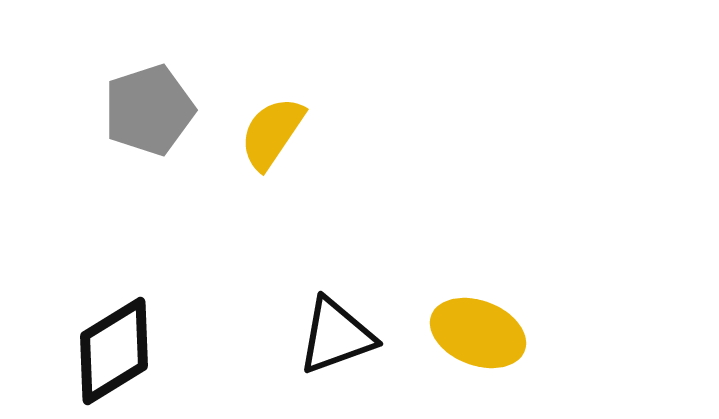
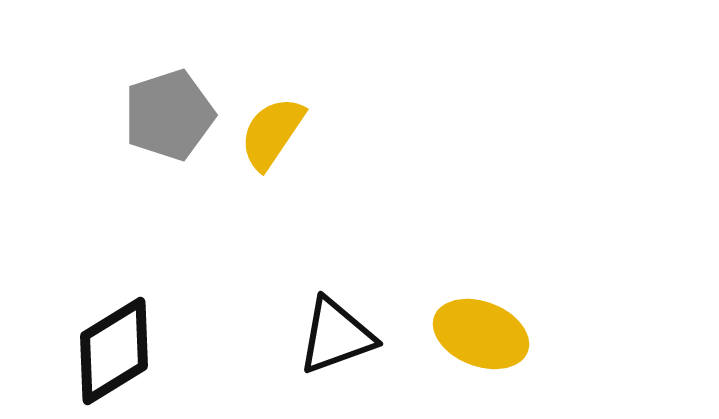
gray pentagon: moved 20 px right, 5 px down
yellow ellipse: moved 3 px right, 1 px down
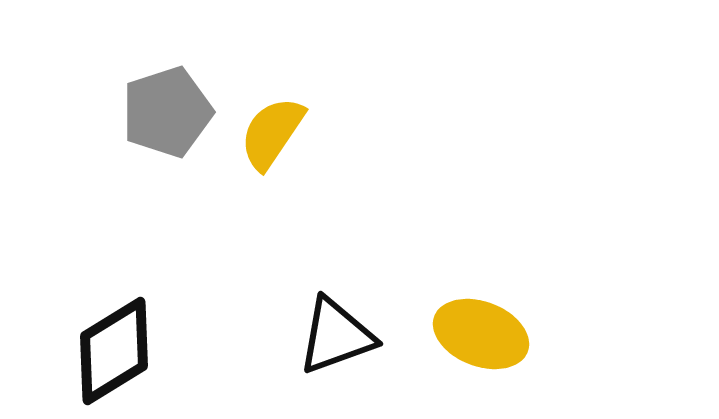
gray pentagon: moved 2 px left, 3 px up
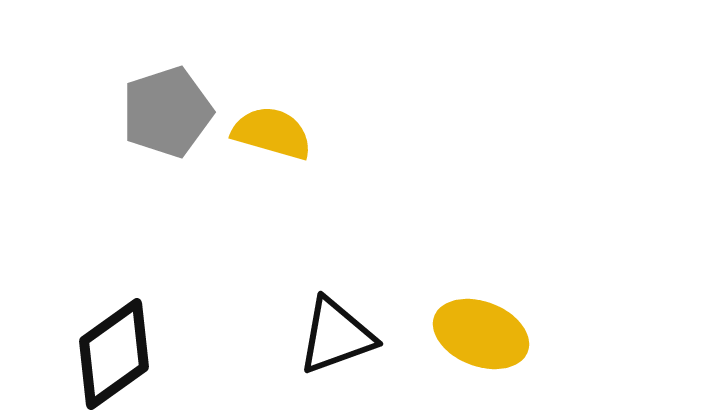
yellow semicircle: rotated 72 degrees clockwise
black diamond: moved 3 px down; rotated 4 degrees counterclockwise
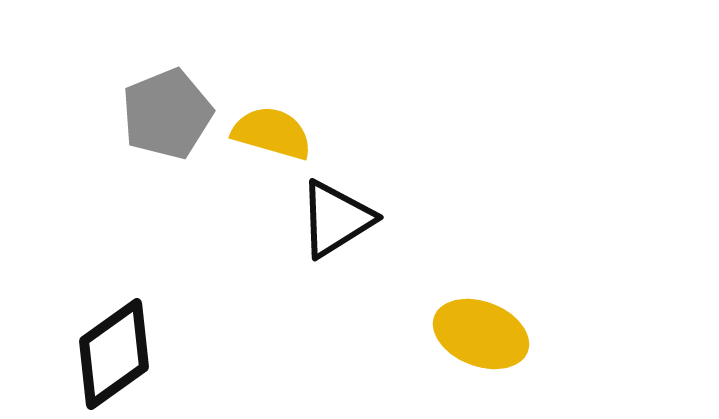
gray pentagon: moved 2 px down; rotated 4 degrees counterclockwise
black triangle: moved 117 px up; rotated 12 degrees counterclockwise
